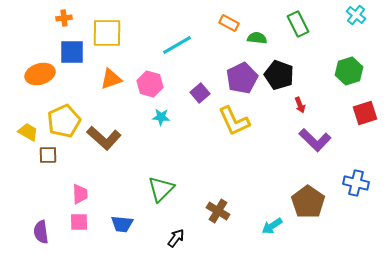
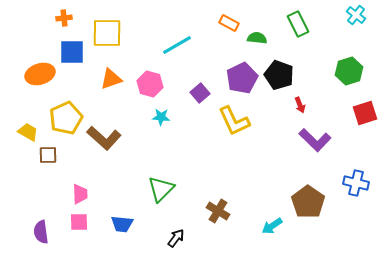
yellow pentagon: moved 2 px right, 3 px up
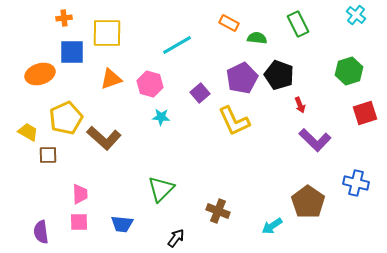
brown cross: rotated 10 degrees counterclockwise
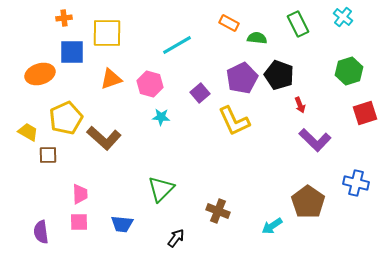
cyan cross: moved 13 px left, 2 px down
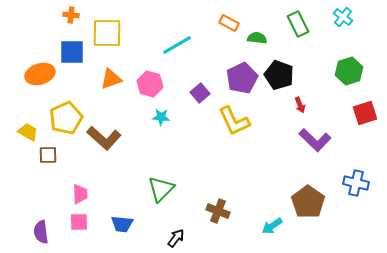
orange cross: moved 7 px right, 3 px up; rotated 14 degrees clockwise
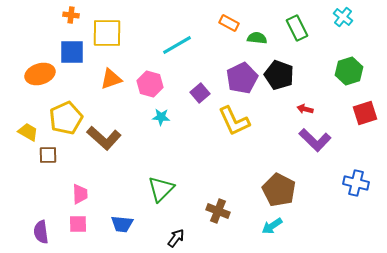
green rectangle: moved 1 px left, 4 px down
red arrow: moved 5 px right, 4 px down; rotated 126 degrees clockwise
brown pentagon: moved 29 px left, 12 px up; rotated 8 degrees counterclockwise
pink square: moved 1 px left, 2 px down
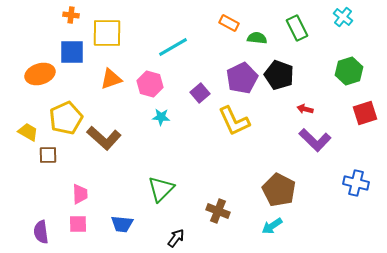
cyan line: moved 4 px left, 2 px down
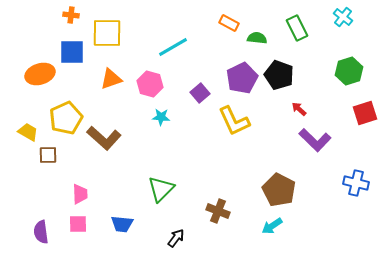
red arrow: moved 6 px left; rotated 28 degrees clockwise
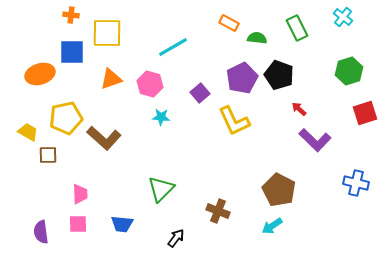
yellow pentagon: rotated 12 degrees clockwise
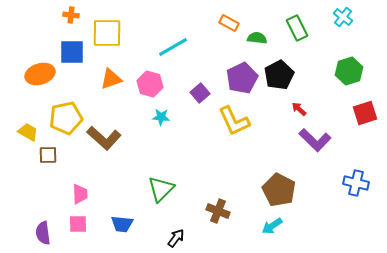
black pentagon: rotated 24 degrees clockwise
purple semicircle: moved 2 px right, 1 px down
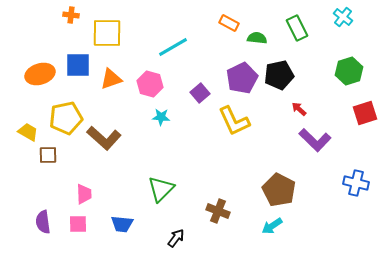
blue square: moved 6 px right, 13 px down
black pentagon: rotated 16 degrees clockwise
pink trapezoid: moved 4 px right
purple semicircle: moved 11 px up
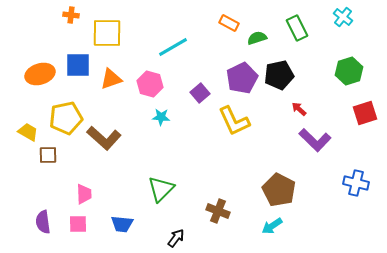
green semicircle: rotated 24 degrees counterclockwise
